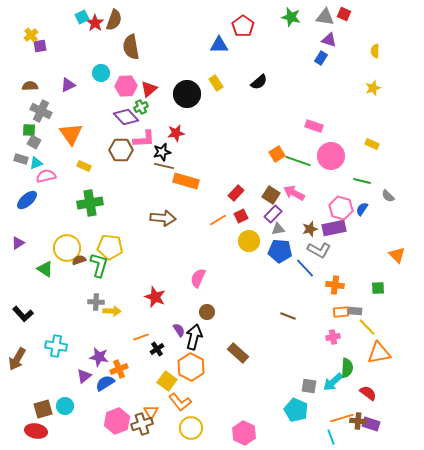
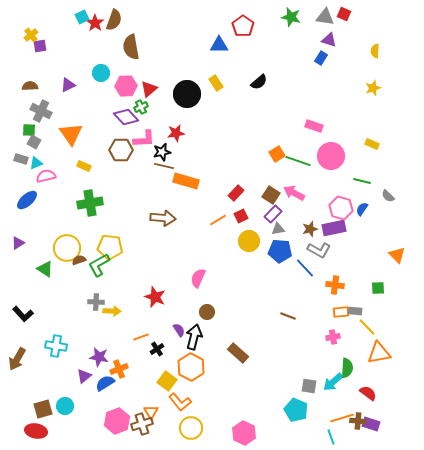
green L-shape at (99, 265): rotated 135 degrees counterclockwise
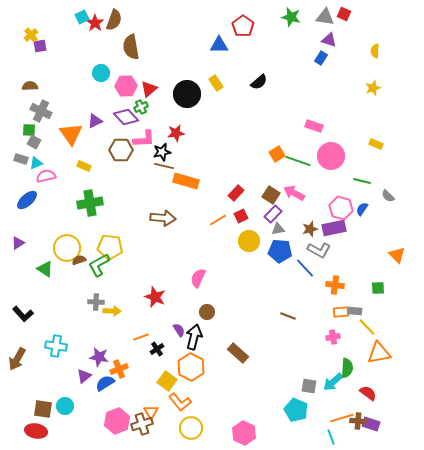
purple triangle at (68, 85): moved 27 px right, 36 px down
yellow rectangle at (372, 144): moved 4 px right
brown square at (43, 409): rotated 24 degrees clockwise
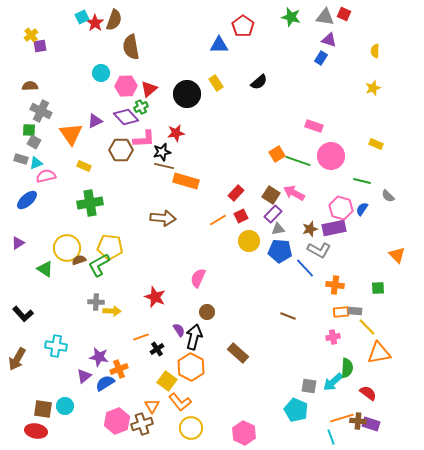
orange triangle at (151, 412): moved 1 px right, 6 px up
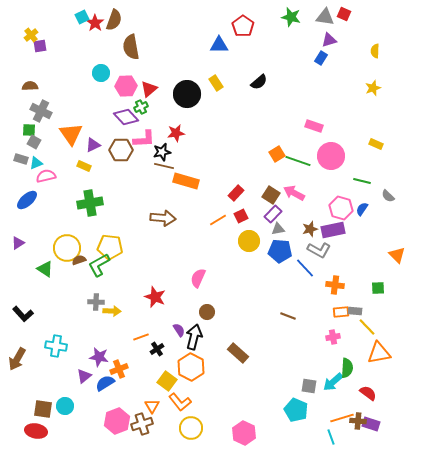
purple triangle at (329, 40): rotated 35 degrees counterclockwise
purple triangle at (95, 121): moved 2 px left, 24 px down
purple rectangle at (334, 228): moved 1 px left, 2 px down
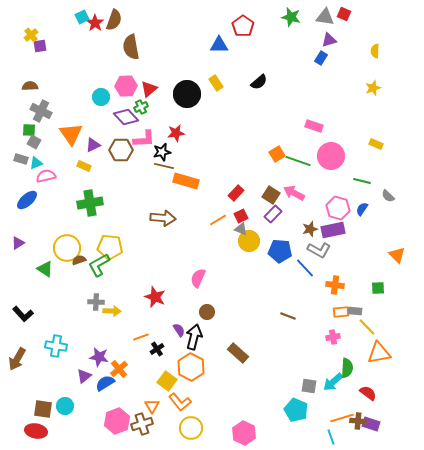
cyan circle at (101, 73): moved 24 px down
pink hexagon at (341, 208): moved 3 px left
gray triangle at (278, 229): moved 37 px left; rotated 32 degrees clockwise
orange cross at (119, 369): rotated 18 degrees counterclockwise
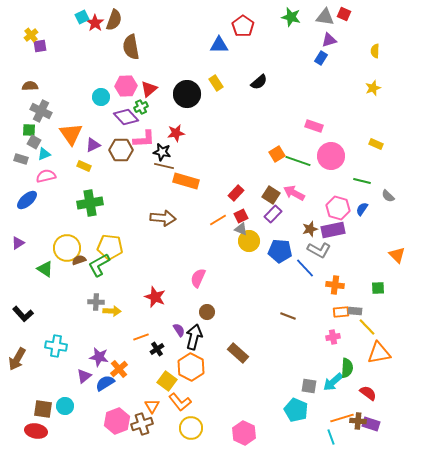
black star at (162, 152): rotated 24 degrees clockwise
cyan triangle at (36, 163): moved 8 px right, 9 px up
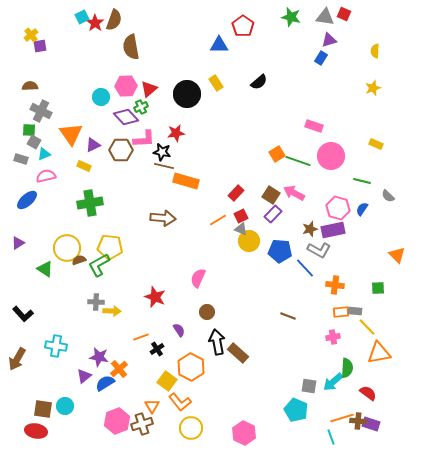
black arrow at (194, 337): moved 23 px right, 5 px down; rotated 25 degrees counterclockwise
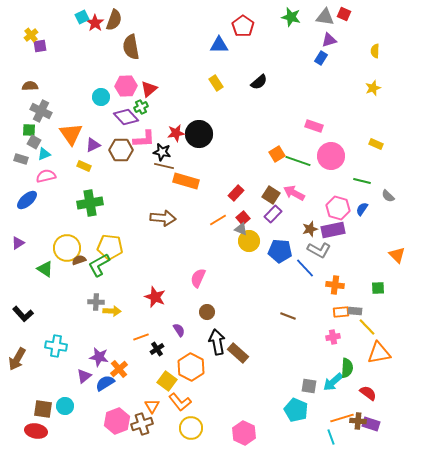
black circle at (187, 94): moved 12 px right, 40 px down
red square at (241, 216): moved 2 px right, 2 px down; rotated 16 degrees counterclockwise
